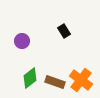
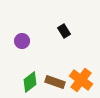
green diamond: moved 4 px down
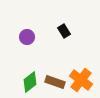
purple circle: moved 5 px right, 4 px up
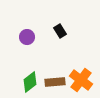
black rectangle: moved 4 px left
brown rectangle: rotated 24 degrees counterclockwise
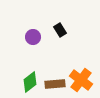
black rectangle: moved 1 px up
purple circle: moved 6 px right
brown rectangle: moved 2 px down
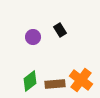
green diamond: moved 1 px up
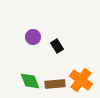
black rectangle: moved 3 px left, 16 px down
green diamond: rotated 75 degrees counterclockwise
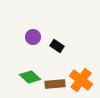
black rectangle: rotated 24 degrees counterclockwise
green diamond: moved 4 px up; rotated 25 degrees counterclockwise
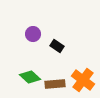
purple circle: moved 3 px up
orange cross: moved 2 px right
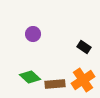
black rectangle: moved 27 px right, 1 px down
orange cross: rotated 20 degrees clockwise
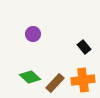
black rectangle: rotated 16 degrees clockwise
orange cross: rotated 25 degrees clockwise
brown rectangle: moved 1 px up; rotated 42 degrees counterclockwise
